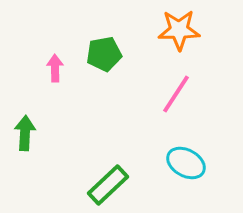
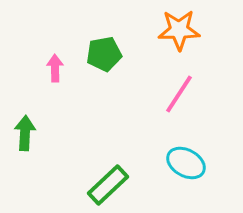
pink line: moved 3 px right
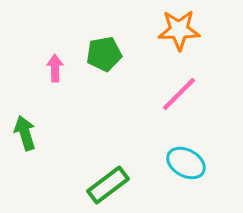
pink line: rotated 12 degrees clockwise
green arrow: rotated 20 degrees counterclockwise
green rectangle: rotated 6 degrees clockwise
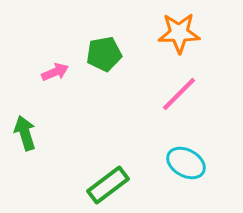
orange star: moved 3 px down
pink arrow: moved 4 px down; rotated 68 degrees clockwise
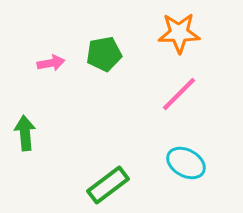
pink arrow: moved 4 px left, 9 px up; rotated 12 degrees clockwise
green arrow: rotated 12 degrees clockwise
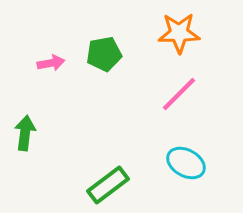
green arrow: rotated 12 degrees clockwise
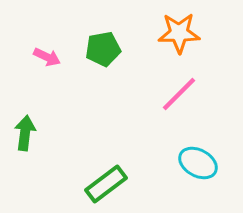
green pentagon: moved 1 px left, 5 px up
pink arrow: moved 4 px left, 6 px up; rotated 36 degrees clockwise
cyan ellipse: moved 12 px right
green rectangle: moved 2 px left, 1 px up
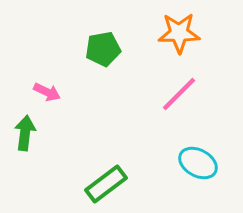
pink arrow: moved 35 px down
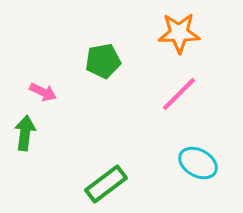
green pentagon: moved 12 px down
pink arrow: moved 4 px left
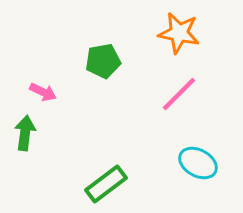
orange star: rotated 12 degrees clockwise
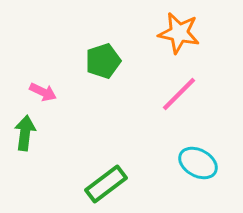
green pentagon: rotated 8 degrees counterclockwise
